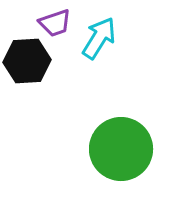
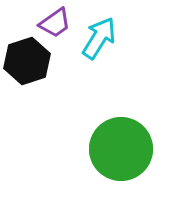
purple trapezoid: rotated 16 degrees counterclockwise
black hexagon: rotated 15 degrees counterclockwise
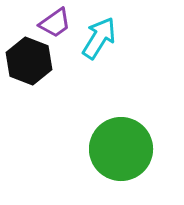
black hexagon: moved 2 px right; rotated 21 degrees counterclockwise
